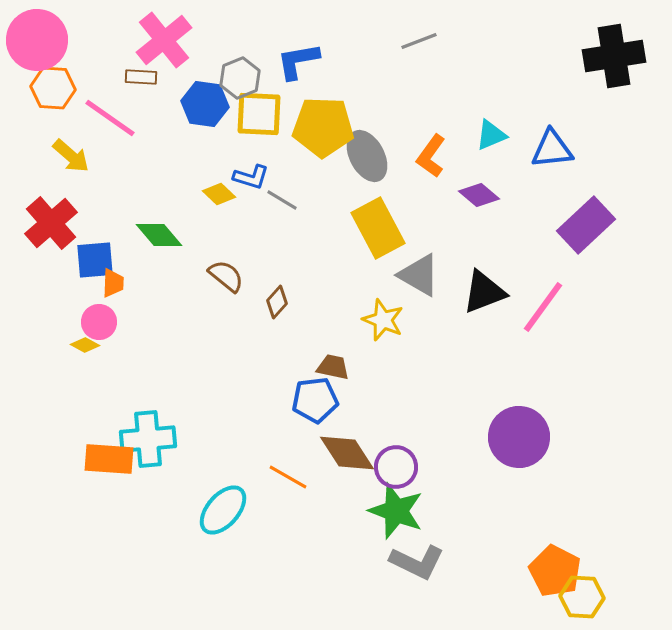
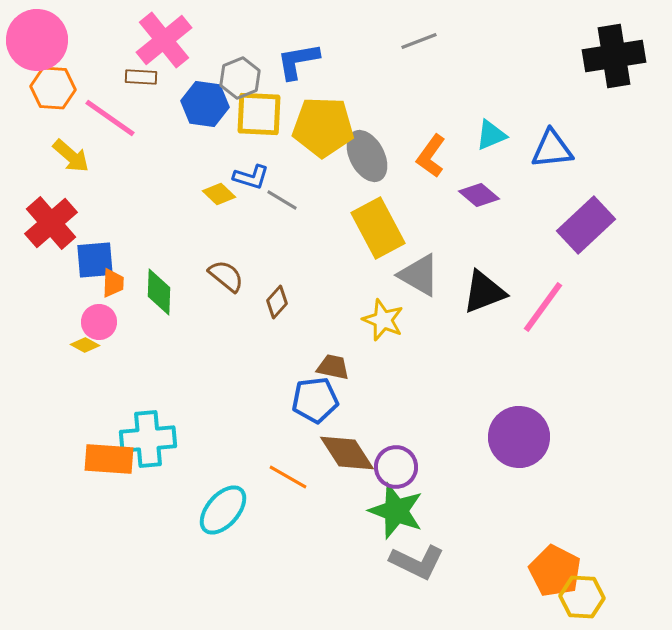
green diamond at (159, 235): moved 57 px down; rotated 42 degrees clockwise
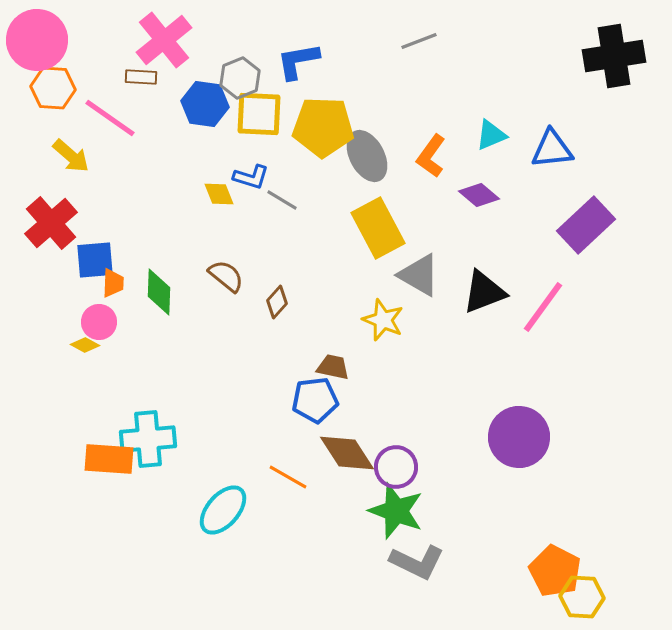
yellow diamond at (219, 194): rotated 24 degrees clockwise
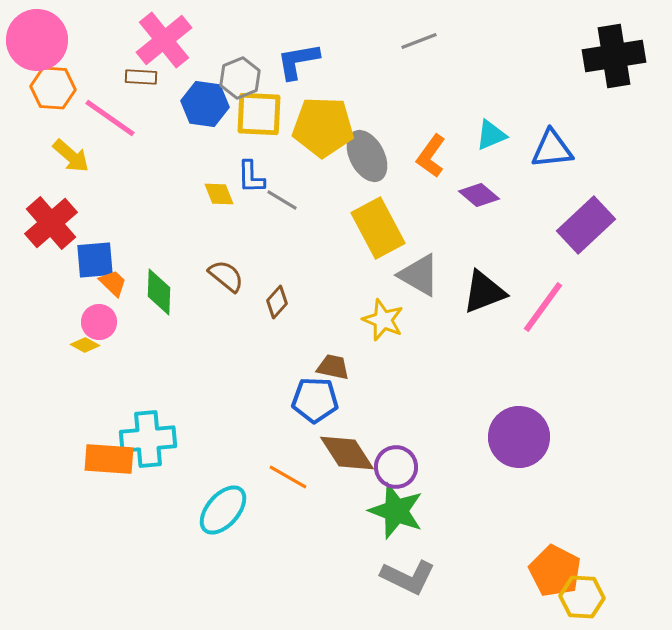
blue L-shape at (251, 177): rotated 72 degrees clockwise
orange trapezoid at (113, 283): rotated 48 degrees counterclockwise
blue pentagon at (315, 400): rotated 9 degrees clockwise
gray L-shape at (417, 562): moved 9 px left, 15 px down
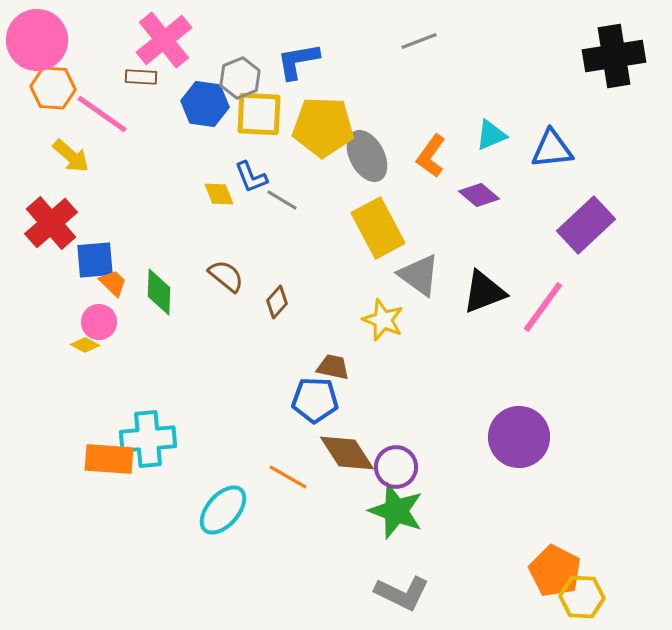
pink line at (110, 118): moved 8 px left, 4 px up
blue L-shape at (251, 177): rotated 21 degrees counterclockwise
gray triangle at (419, 275): rotated 6 degrees clockwise
gray L-shape at (408, 577): moved 6 px left, 16 px down
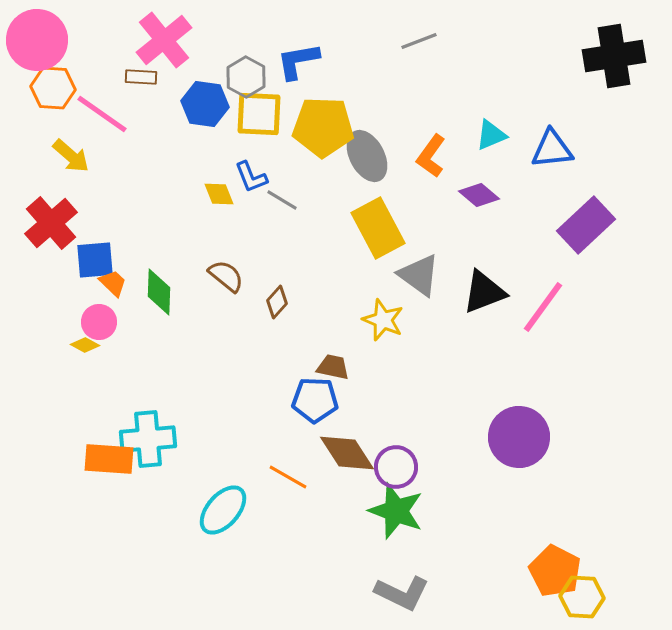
gray hexagon at (240, 78): moved 6 px right, 1 px up; rotated 9 degrees counterclockwise
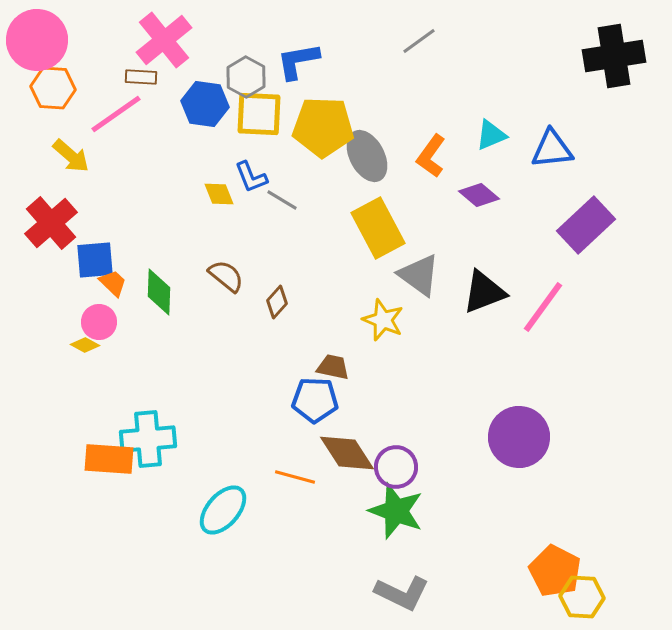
gray line at (419, 41): rotated 15 degrees counterclockwise
pink line at (102, 114): moved 14 px right; rotated 70 degrees counterclockwise
orange line at (288, 477): moved 7 px right; rotated 15 degrees counterclockwise
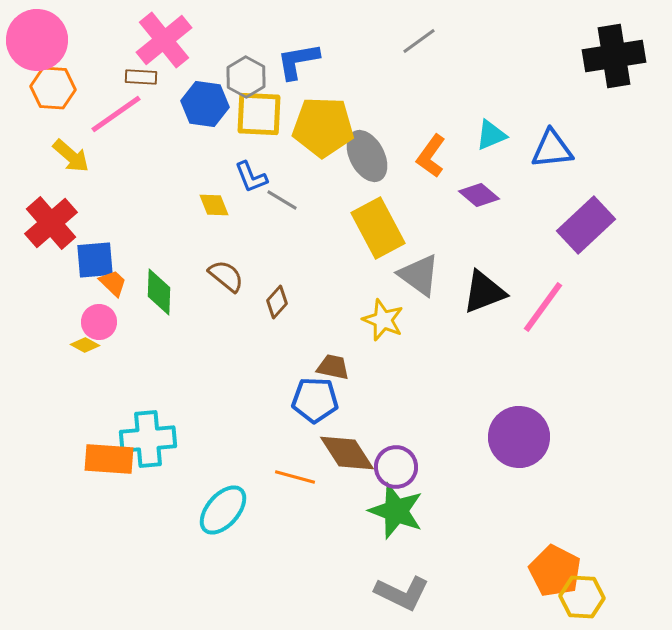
yellow diamond at (219, 194): moved 5 px left, 11 px down
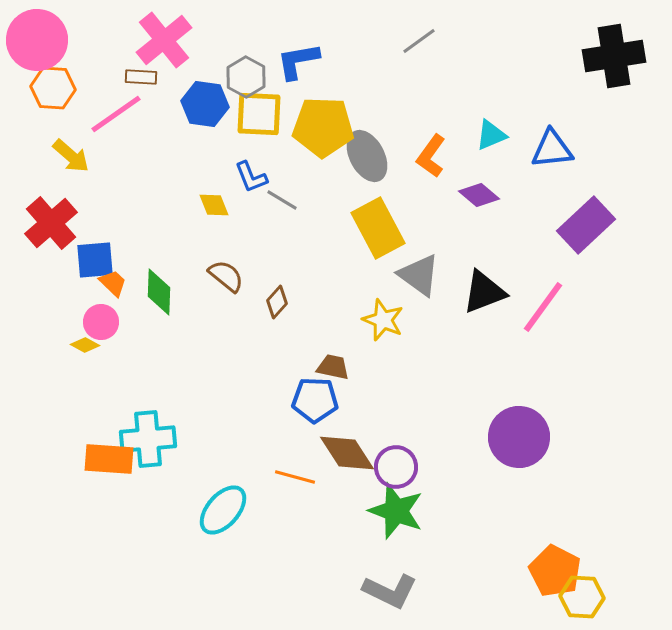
pink circle at (99, 322): moved 2 px right
gray L-shape at (402, 593): moved 12 px left, 2 px up
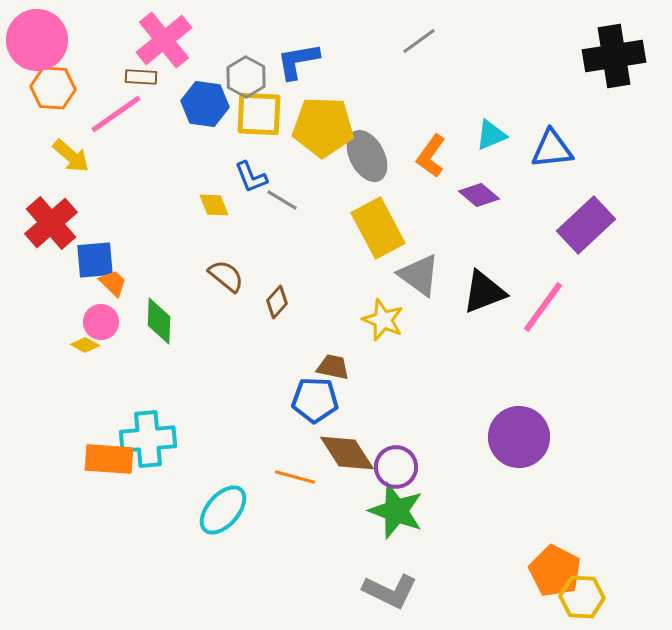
green diamond at (159, 292): moved 29 px down
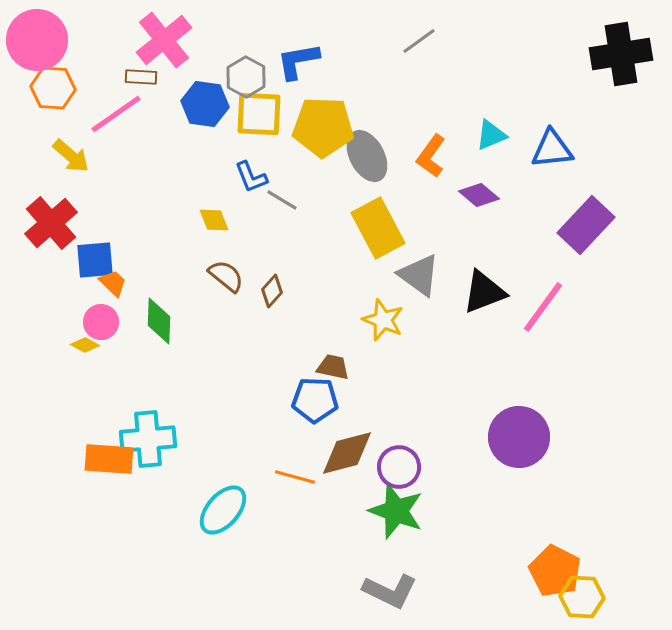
black cross at (614, 56): moved 7 px right, 2 px up
yellow diamond at (214, 205): moved 15 px down
purple rectangle at (586, 225): rotated 4 degrees counterclockwise
brown diamond at (277, 302): moved 5 px left, 11 px up
brown diamond at (347, 453): rotated 72 degrees counterclockwise
purple circle at (396, 467): moved 3 px right
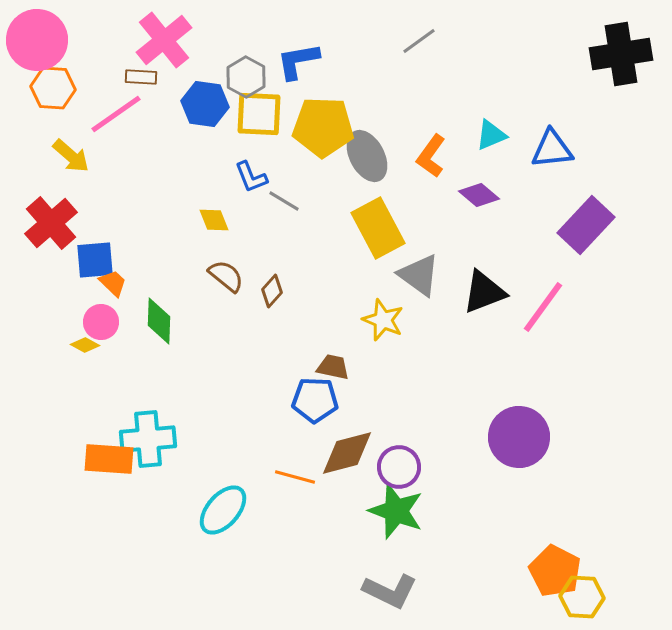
gray line at (282, 200): moved 2 px right, 1 px down
